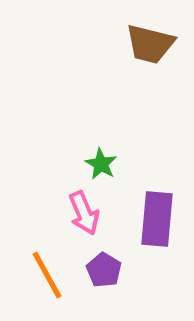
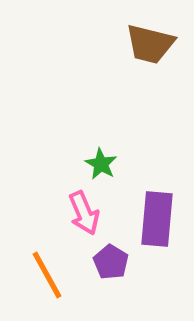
purple pentagon: moved 7 px right, 8 px up
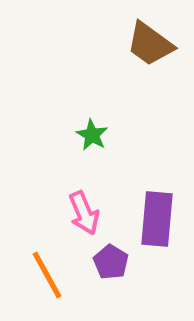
brown trapezoid: rotated 22 degrees clockwise
green star: moved 9 px left, 29 px up
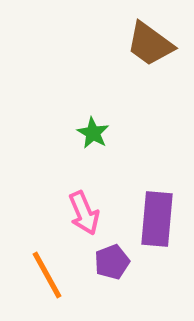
green star: moved 1 px right, 2 px up
purple pentagon: moved 1 px right; rotated 20 degrees clockwise
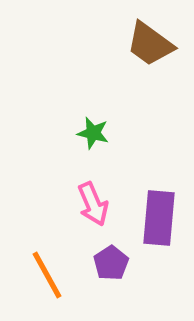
green star: rotated 16 degrees counterclockwise
pink arrow: moved 9 px right, 9 px up
purple rectangle: moved 2 px right, 1 px up
purple pentagon: moved 1 px left, 1 px down; rotated 12 degrees counterclockwise
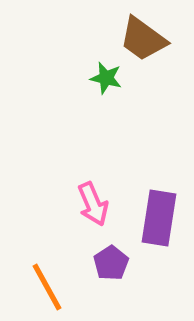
brown trapezoid: moved 7 px left, 5 px up
green star: moved 13 px right, 55 px up
purple rectangle: rotated 4 degrees clockwise
orange line: moved 12 px down
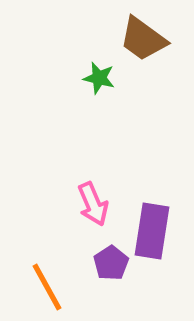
green star: moved 7 px left
purple rectangle: moved 7 px left, 13 px down
